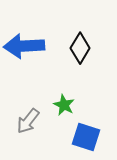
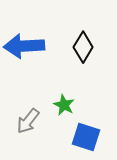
black diamond: moved 3 px right, 1 px up
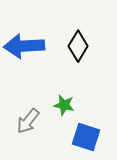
black diamond: moved 5 px left, 1 px up
green star: rotated 15 degrees counterclockwise
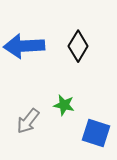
blue square: moved 10 px right, 4 px up
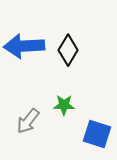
black diamond: moved 10 px left, 4 px down
green star: rotated 10 degrees counterclockwise
blue square: moved 1 px right, 1 px down
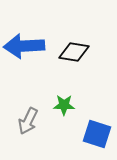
black diamond: moved 6 px right, 2 px down; rotated 68 degrees clockwise
gray arrow: rotated 12 degrees counterclockwise
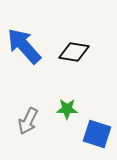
blue arrow: rotated 51 degrees clockwise
green star: moved 3 px right, 4 px down
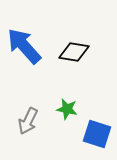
green star: rotated 10 degrees clockwise
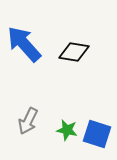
blue arrow: moved 2 px up
green star: moved 21 px down
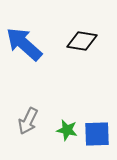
blue arrow: rotated 6 degrees counterclockwise
black diamond: moved 8 px right, 11 px up
blue square: rotated 20 degrees counterclockwise
